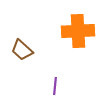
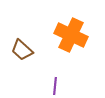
orange cross: moved 7 px left, 4 px down; rotated 28 degrees clockwise
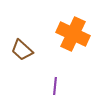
orange cross: moved 2 px right, 1 px up
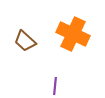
brown trapezoid: moved 3 px right, 9 px up
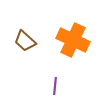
orange cross: moved 6 px down
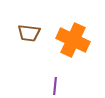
brown trapezoid: moved 4 px right, 8 px up; rotated 35 degrees counterclockwise
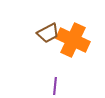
brown trapezoid: moved 19 px right; rotated 35 degrees counterclockwise
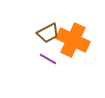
purple line: moved 7 px left, 27 px up; rotated 66 degrees counterclockwise
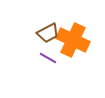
purple line: moved 1 px up
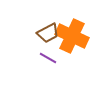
orange cross: moved 1 px left, 4 px up
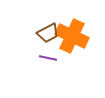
purple line: rotated 18 degrees counterclockwise
